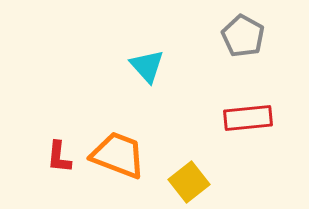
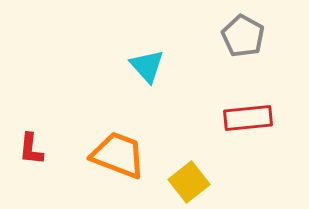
red L-shape: moved 28 px left, 8 px up
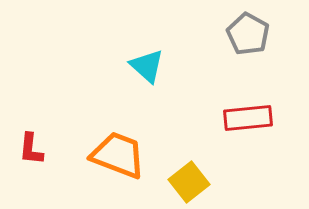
gray pentagon: moved 5 px right, 2 px up
cyan triangle: rotated 6 degrees counterclockwise
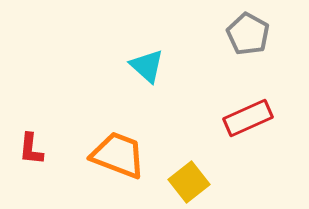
red rectangle: rotated 18 degrees counterclockwise
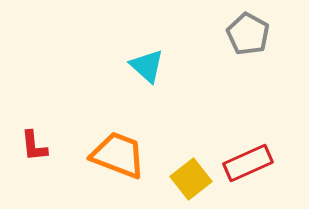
red rectangle: moved 45 px down
red L-shape: moved 3 px right, 3 px up; rotated 12 degrees counterclockwise
yellow square: moved 2 px right, 3 px up
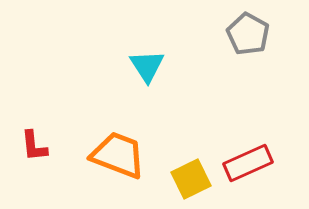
cyan triangle: rotated 15 degrees clockwise
yellow square: rotated 12 degrees clockwise
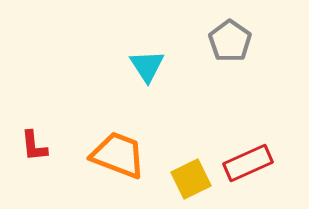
gray pentagon: moved 18 px left, 7 px down; rotated 6 degrees clockwise
